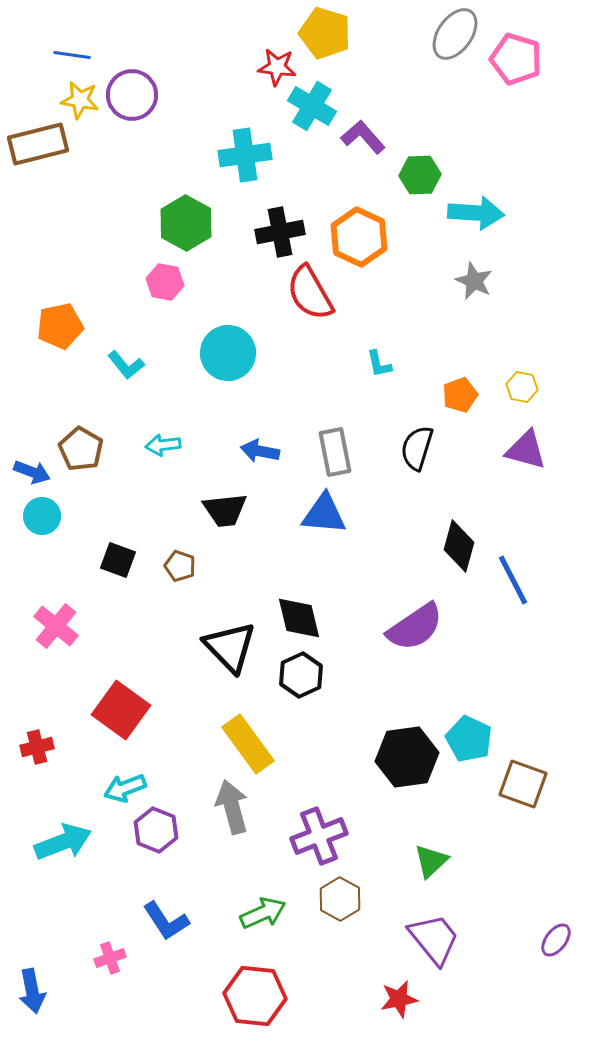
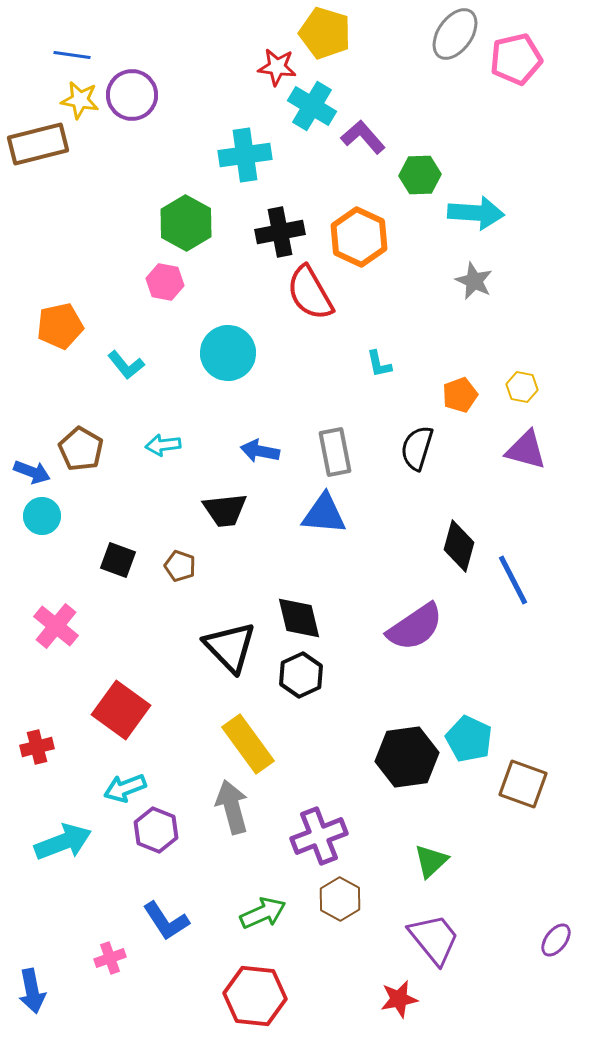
pink pentagon at (516, 59): rotated 30 degrees counterclockwise
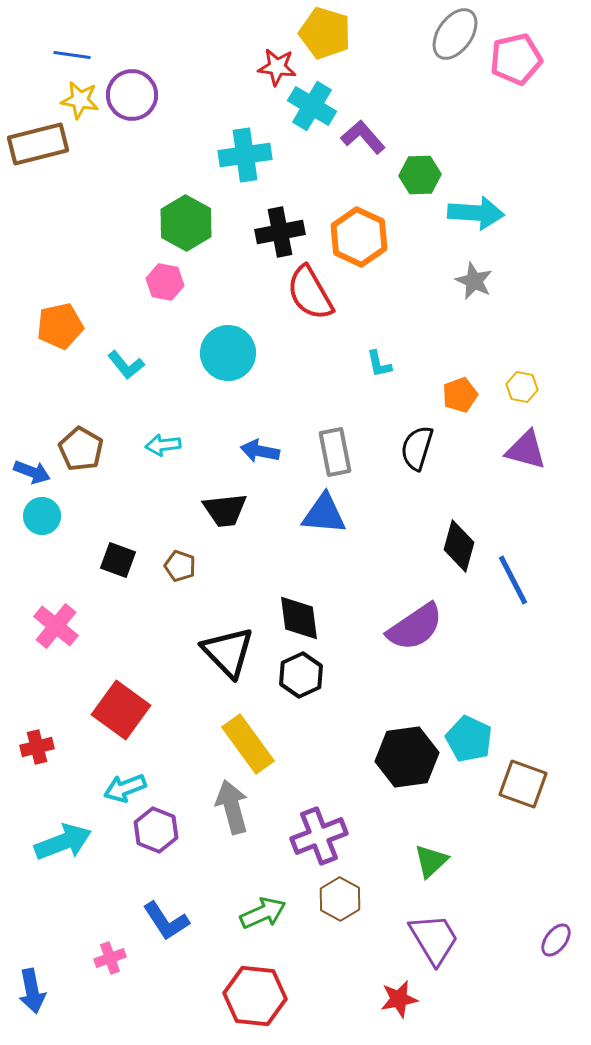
black diamond at (299, 618): rotated 6 degrees clockwise
black triangle at (230, 647): moved 2 px left, 5 px down
purple trapezoid at (434, 939): rotated 8 degrees clockwise
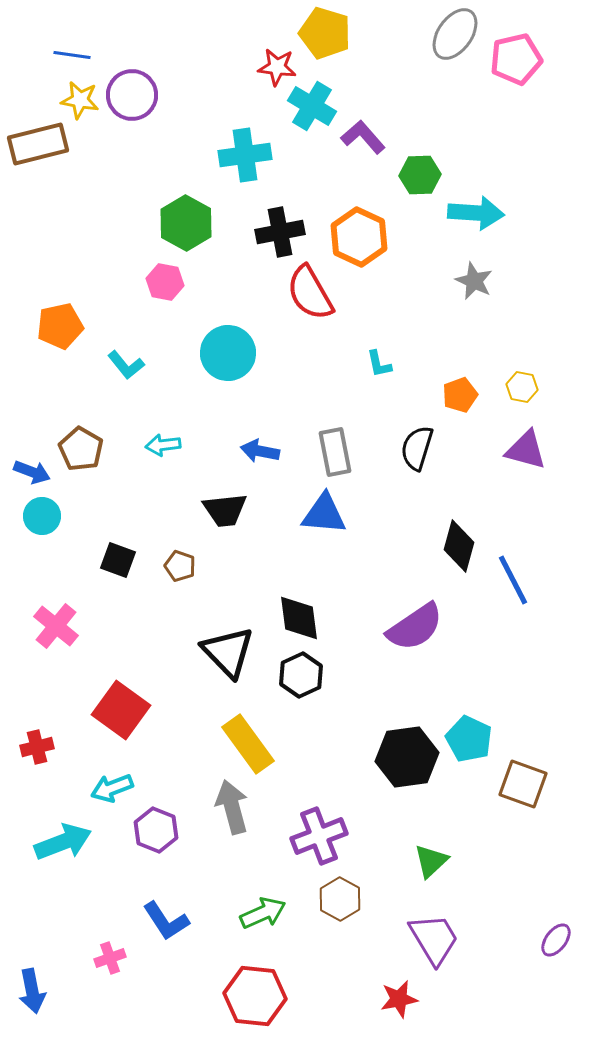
cyan arrow at (125, 788): moved 13 px left
